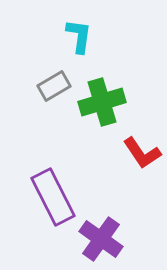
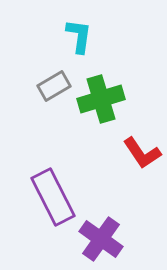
green cross: moved 1 px left, 3 px up
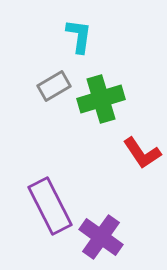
purple rectangle: moved 3 px left, 9 px down
purple cross: moved 2 px up
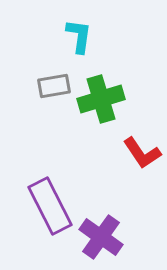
gray rectangle: rotated 20 degrees clockwise
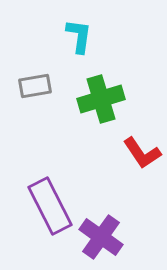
gray rectangle: moved 19 px left
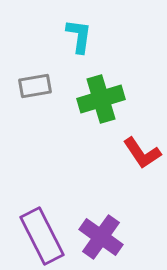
purple rectangle: moved 8 px left, 30 px down
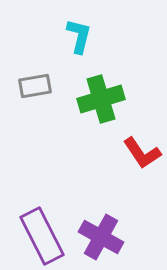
cyan L-shape: rotated 6 degrees clockwise
purple cross: rotated 6 degrees counterclockwise
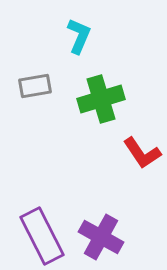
cyan L-shape: rotated 9 degrees clockwise
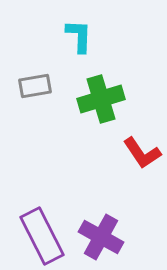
cyan L-shape: rotated 21 degrees counterclockwise
